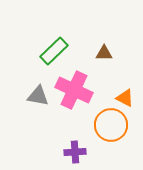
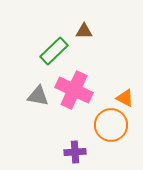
brown triangle: moved 20 px left, 22 px up
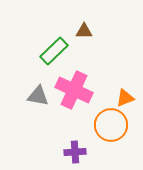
orange triangle: rotated 48 degrees counterclockwise
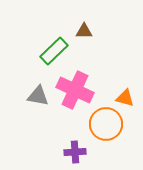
pink cross: moved 1 px right
orange triangle: rotated 36 degrees clockwise
orange circle: moved 5 px left, 1 px up
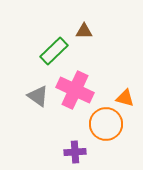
gray triangle: rotated 25 degrees clockwise
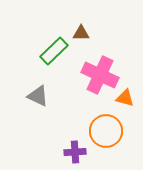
brown triangle: moved 3 px left, 2 px down
pink cross: moved 25 px right, 15 px up
gray triangle: rotated 10 degrees counterclockwise
orange circle: moved 7 px down
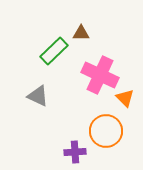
orange triangle: rotated 30 degrees clockwise
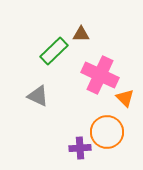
brown triangle: moved 1 px down
orange circle: moved 1 px right, 1 px down
purple cross: moved 5 px right, 4 px up
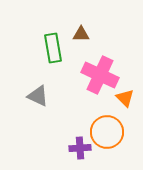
green rectangle: moved 1 px left, 3 px up; rotated 56 degrees counterclockwise
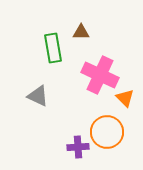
brown triangle: moved 2 px up
purple cross: moved 2 px left, 1 px up
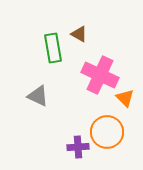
brown triangle: moved 2 px left, 2 px down; rotated 30 degrees clockwise
